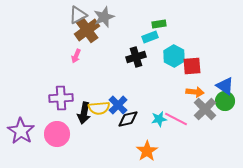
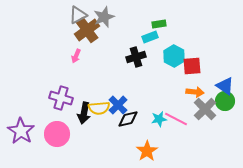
purple cross: rotated 20 degrees clockwise
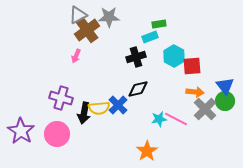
gray star: moved 5 px right; rotated 20 degrees clockwise
blue triangle: rotated 18 degrees clockwise
black diamond: moved 10 px right, 30 px up
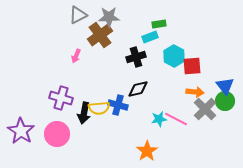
brown cross: moved 13 px right, 5 px down
blue cross: rotated 30 degrees counterclockwise
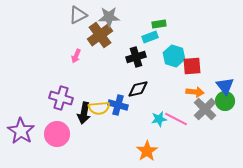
cyan hexagon: rotated 10 degrees counterclockwise
